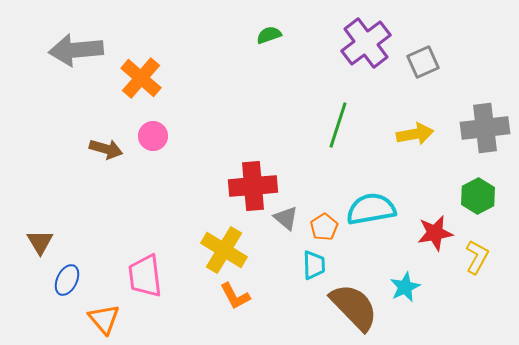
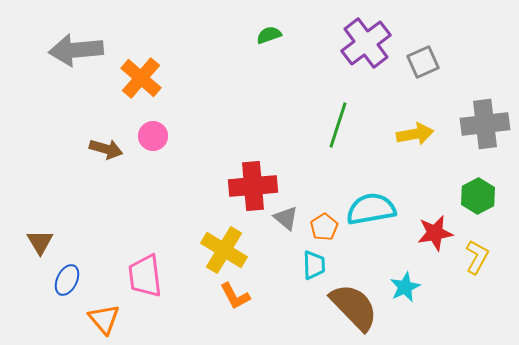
gray cross: moved 4 px up
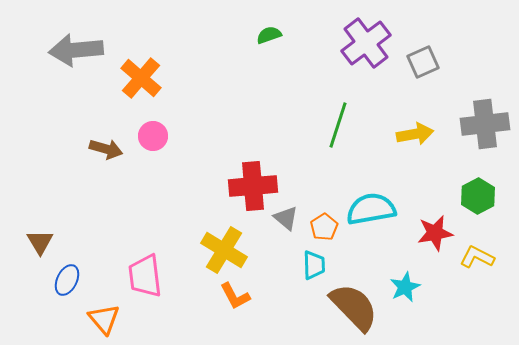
yellow L-shape: rotated 92 degrees counterclockwise
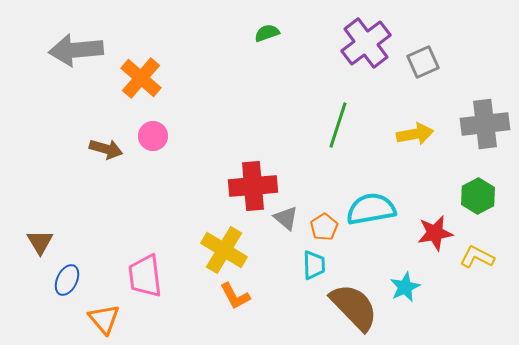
green semicircle: moved 2 px left, 2 px up
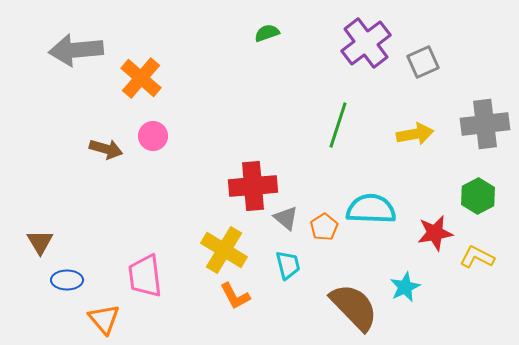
cyan semicircle: rotated 12 degrees clockwise
cyan trapezoid: moved 26 px left; rotated 12 degrees counterclockwise
blue ellipse: rotated 64 degrees clockwise
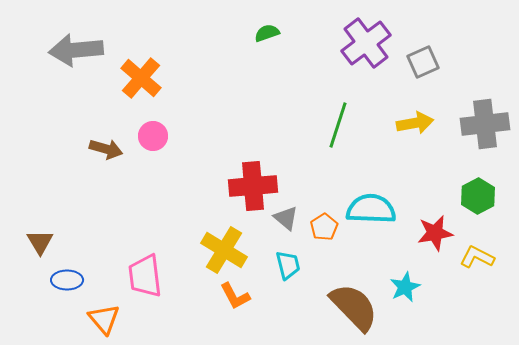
yellow arrow: moved 11 px up
